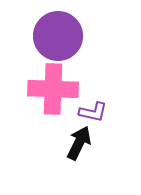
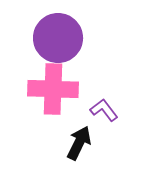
purple circle: moved 2 px down
purple L-shape: moved 11 px right, 2 px up; rotated 140 degrees counterclockwise
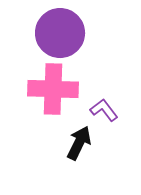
purple circle: moved 2 px right, 5 px up
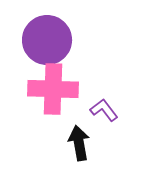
purple circle: moved 13 px left, 7 px down
black arrow: rotated 36 degrees counterclockwise
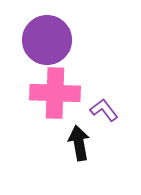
pink cross: moved 2 px right, 4 px down
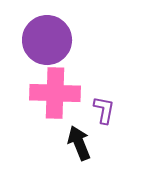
purple L-shape: rotated 48 degrees clockwise
black arrow: rotated 12 degrees counterclockwise
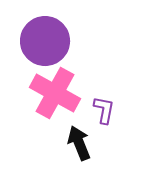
purple circle: moved 2 px left, 1 px down
pink cross: rotated 27 degrees clockwise
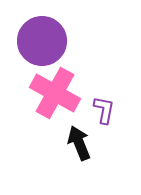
purple circle: moved 3 px left
